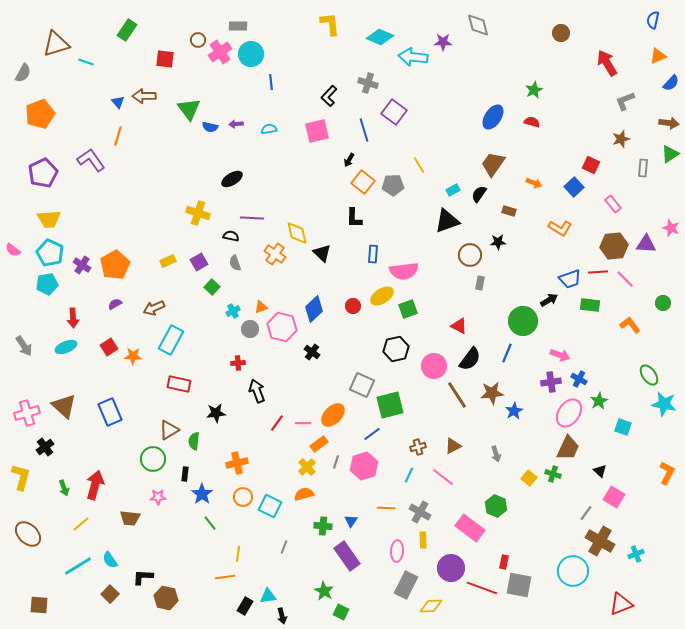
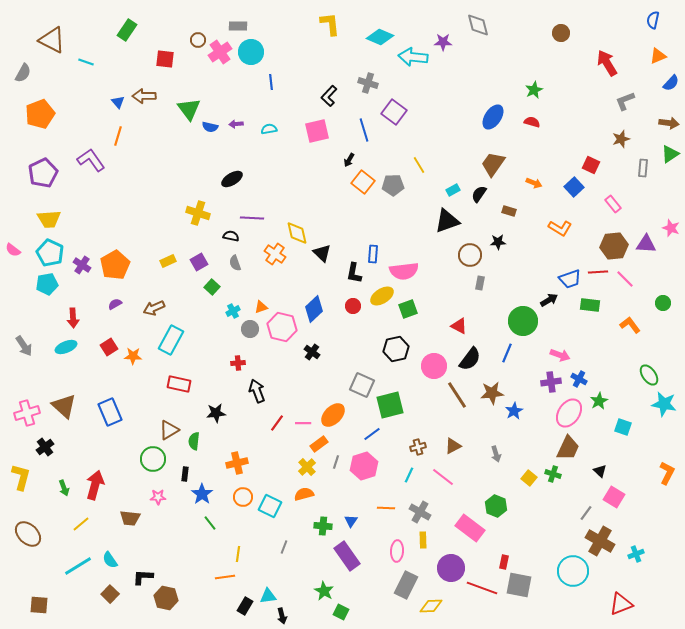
brown triangle at (56, 44): moved 4 px left, 4 px up; rotated 44 degrees clockwise
cyan circle at (251, 54): moved 2 px up
black L-shape at (354, 218): moved 55 px down; rotated 10 degrees clockwise
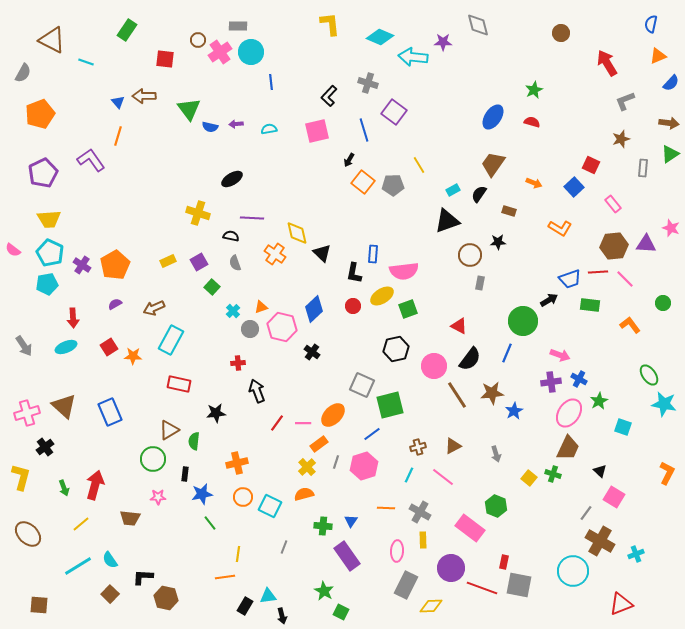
blue semicircle at (653, 20): moved 2 px left, 4 px down
cyan cross at (233, 311): rotated 16 degrees counterclockwise
blue star at (202, 494): rotated 25 degrees clockwise
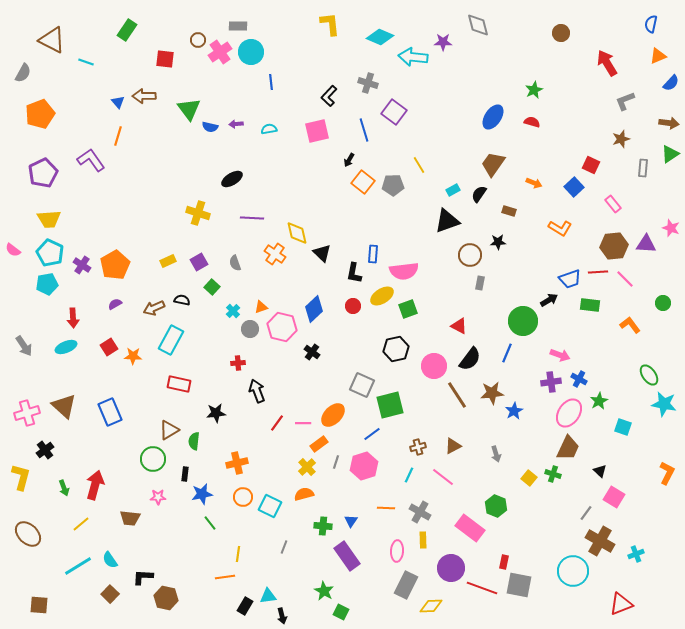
black semicircle at (231, 236): moved 49 px left, 64 px down
black cross at (45, 447): moved 3 px down
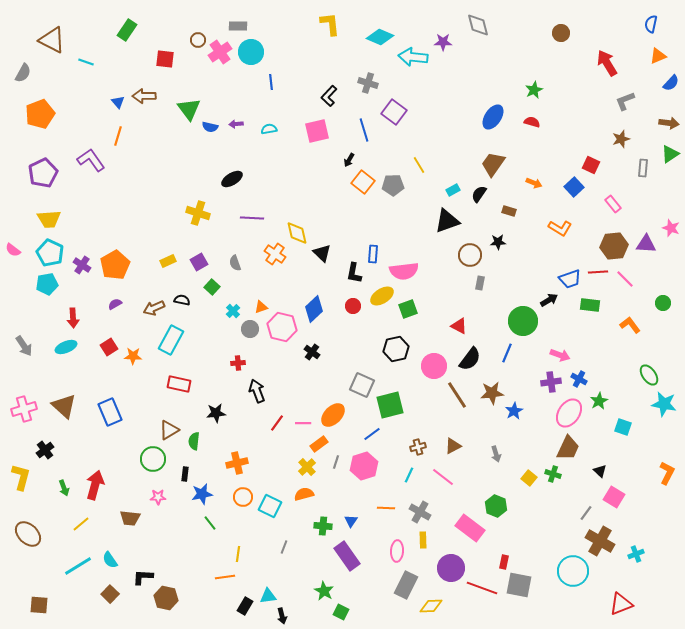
pink cross at (27, 413): moved 3 px left, 4 px up
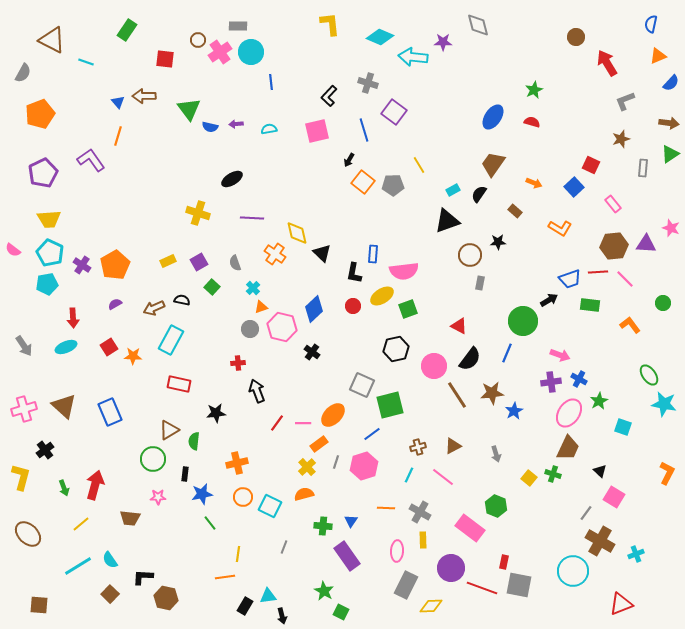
brown circle at (561, 33): moved 15 px right, 4 px down
brown rectangle at (509, 211): moved 6 px right; rotated 24 degrees clockwise
cyan cross at (233, 311): moved 20 px right, 23 px up
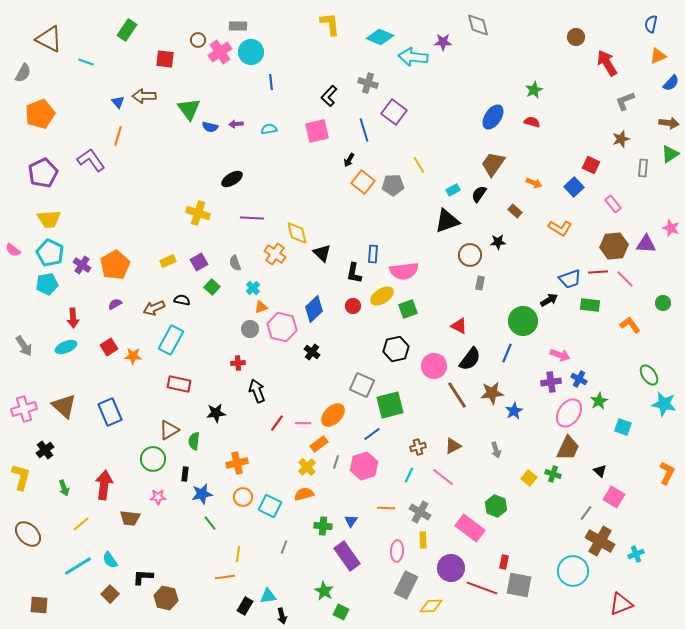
brown triangle at (52, 40): moved 3 px left, 1 px up
gray arrow at (496, 454): moved 4 px up
red arrow at (95, 485): moved 9 px right; rotated 8 degrees counterclockwise
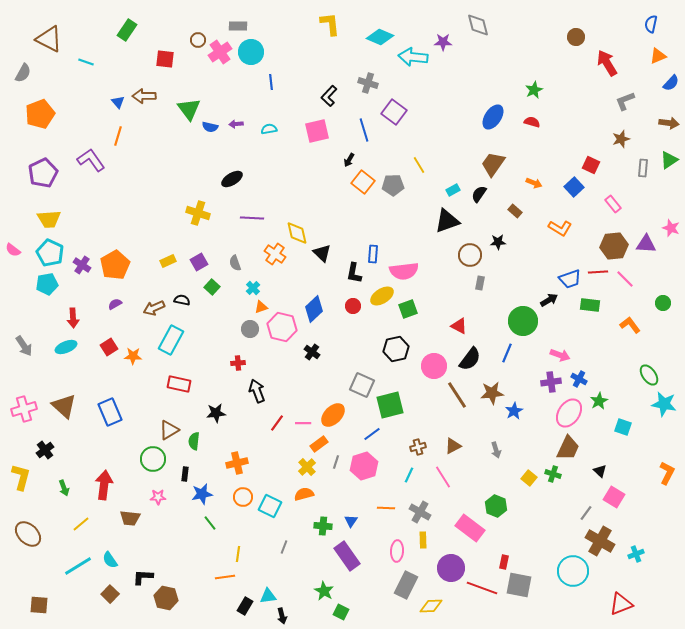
green triangle at (670, 154): moved 1 px left, 6 px down
pink line at (443, 477): rotated 20 degrees clockwise
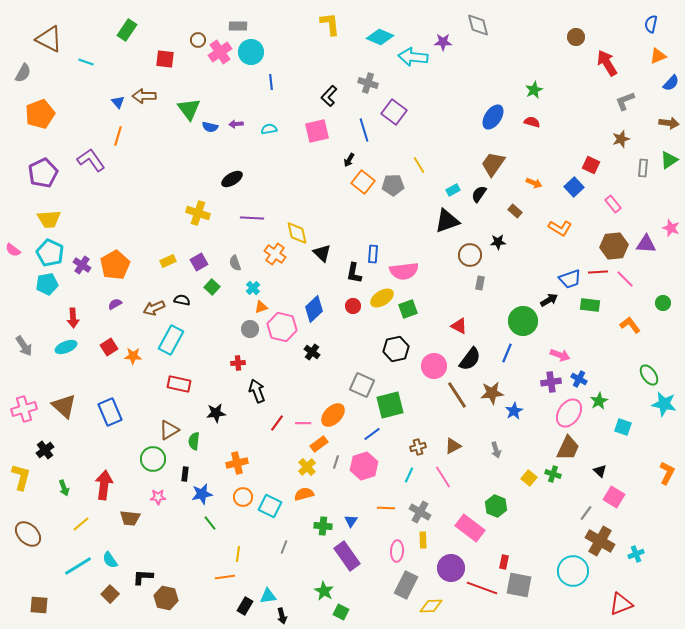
yellow ellipse at (382, 296): moved 2 px down
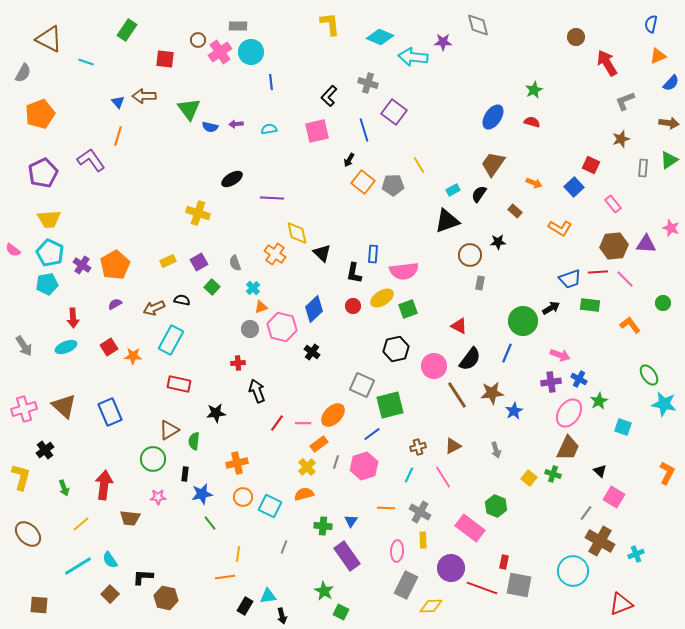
purple line at (252, 218): moved 20 px right, 20 px up
black arrow at (549, 300): moved 2 px right, 8 px down
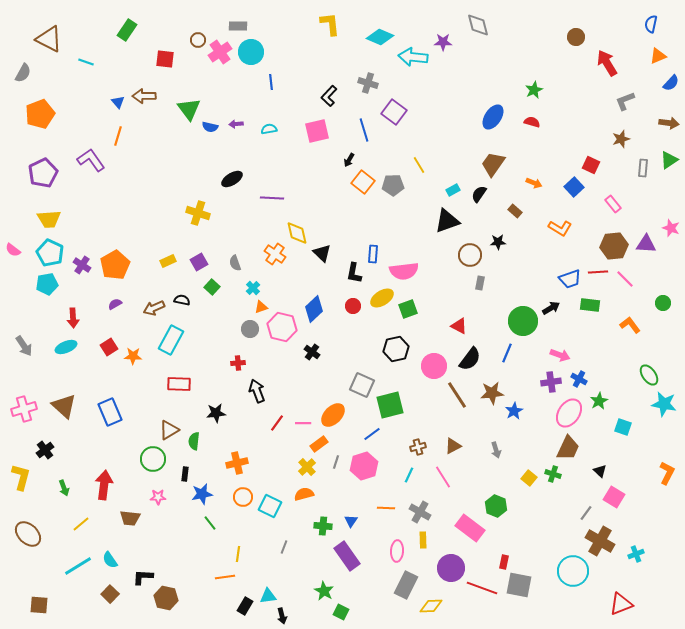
red rectangle at (179, 384): rotated 10 degrees counterclockwise
